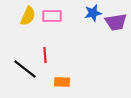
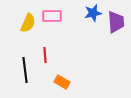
yellow semicircle: moved 7 px down
purple trapezoid: rotated 85 degrees counterclockwise
black line: moved 1 px down; rotated 45 degrees clockwise
orange rectangle: rotated 28 degrees clockwise
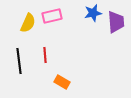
pink rectangle: rotated 12 degrees counterclockwise
black line: moved 6 px left, 9 px up
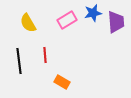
pink rectangle: moved 15 px right, 4 px down; rotated 18 degrees counterclockwise
yellow semicircle: rotated 126 degrees clockwise
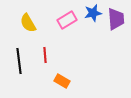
purple trapezoid: moved 3 px up
orange rectangle: moved 1 px up
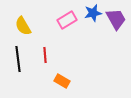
purple trapezoid: rotated 25 degrees counterclockwise
yellow semicircle: moved 5 px left, 3 px down
black line: moved 1 px left, 2 px up
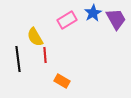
blue star: rotated 18 degrees counterclockwise
yellow semicircle: moved 12 px right, 11 px down
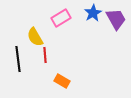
pink rectangle: moved 6 px left, 2 px up
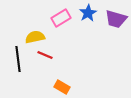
blue star: moved 5 px left
purple trapezoid: rotated 135 degrees clockwise
yellow semicircle: rotated 108 degrees clockwise
red line: rotated 63 degrees counterclockwise
orange rectangle: moved 6 px down
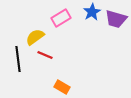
blue star: moved 4 px right, 1 px up
yellow semicircle: rotated 24 degrees counterclockwise
